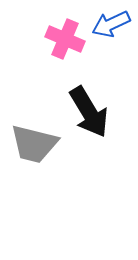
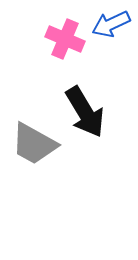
black arrow: moved 4 px left
gray trapezoid: rotated 15 degrees clockwise
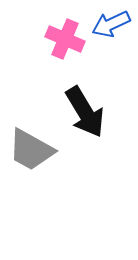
gray trapezoid: moved 3 px left, 6 px down
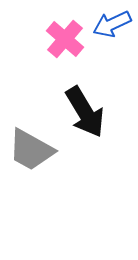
blue arrow: moved 1 px right
pink cross: rotated 18 degrees clockwise
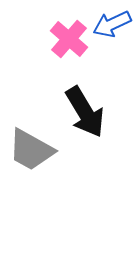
pink cross: moved 4 px right
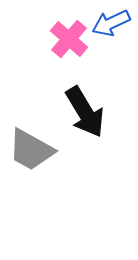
blue arrow: moved 1 px left, 1 px up
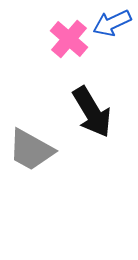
blue arrow: moved 1 px right
black arrow: moved 7 px right
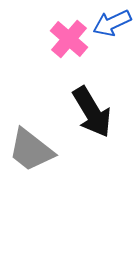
gray trapezoid: rotated 9 degrees clockwise
